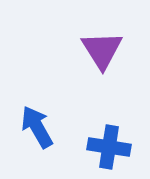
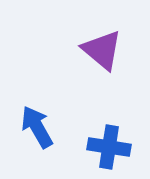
purple triangle: rotated 18 degrees counterclockwise
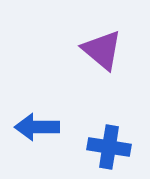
blue arrow: rotated 60 degrees counterclockwise
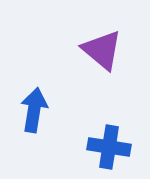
blue arrow: moved 3 px left, 17 px up; rotated 99 degrees clockwise
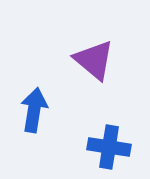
purple triangle: moved 8 px left, 10 px down
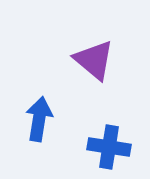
blue arrow: moved 5 px right, 9 px down
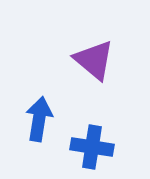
blue cross: moved 17 px left
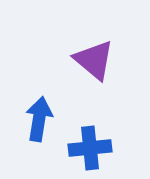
blue cross: moved 2 px left, 1 px down; rotated 15 degrees counterclockwise
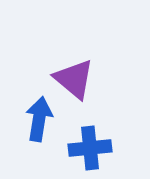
purple triangle: moved 20 px left, 19 px down
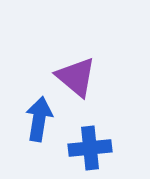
purple triangle: moved 2 px right, 2 px up
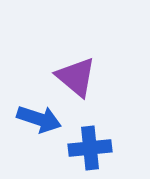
blue arrow: rotated 99 degrees clockwise
